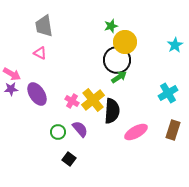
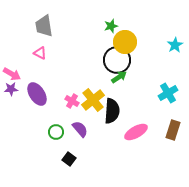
green circle: moved 2 px left
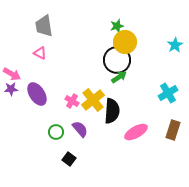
green star: moved 6 px right
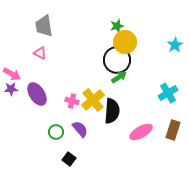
pink cross: rotated 16 degrees counterclockwise
pink ellipse: moved 5 px right
